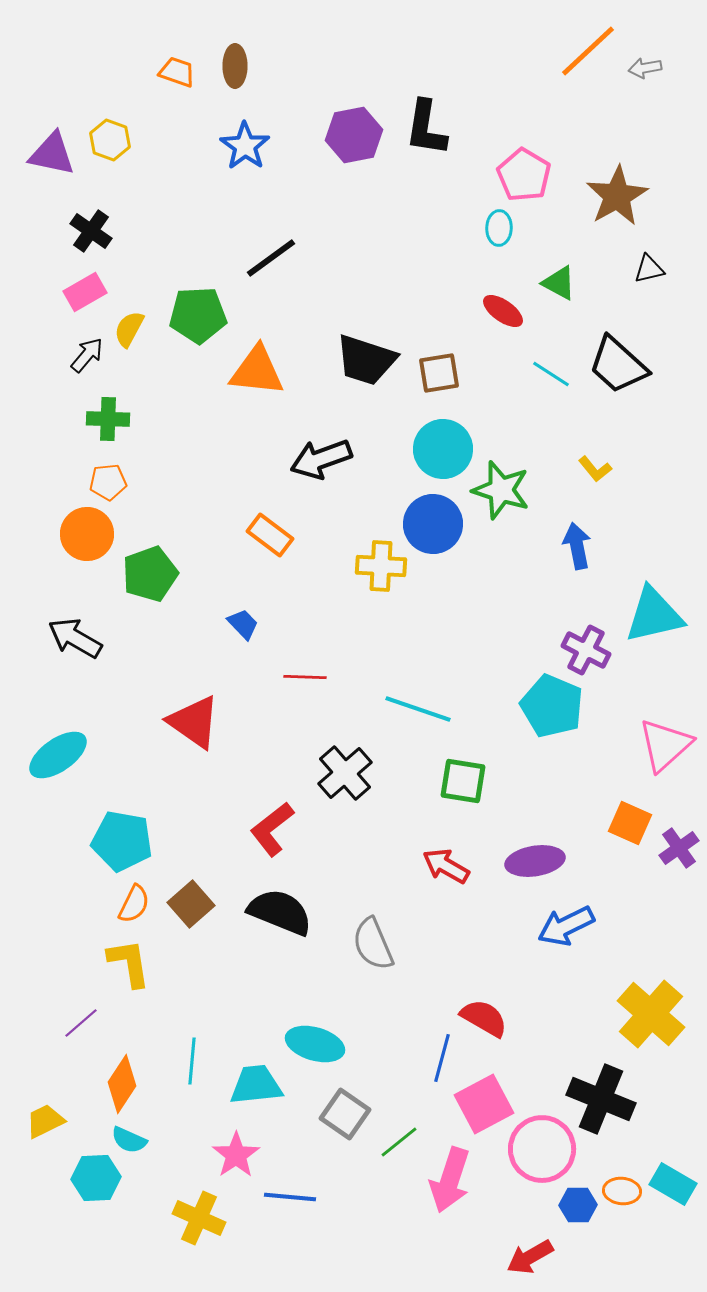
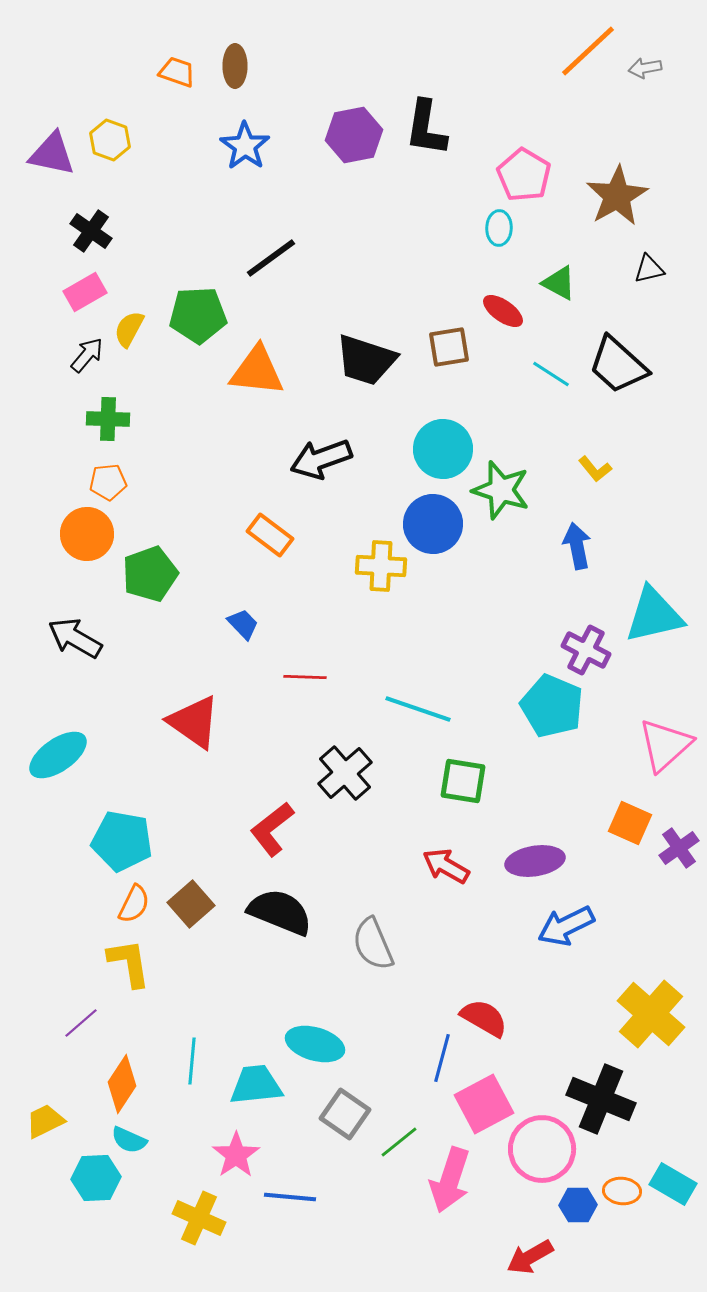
brown square at (439, 373): moved 10 px right, 26 px up
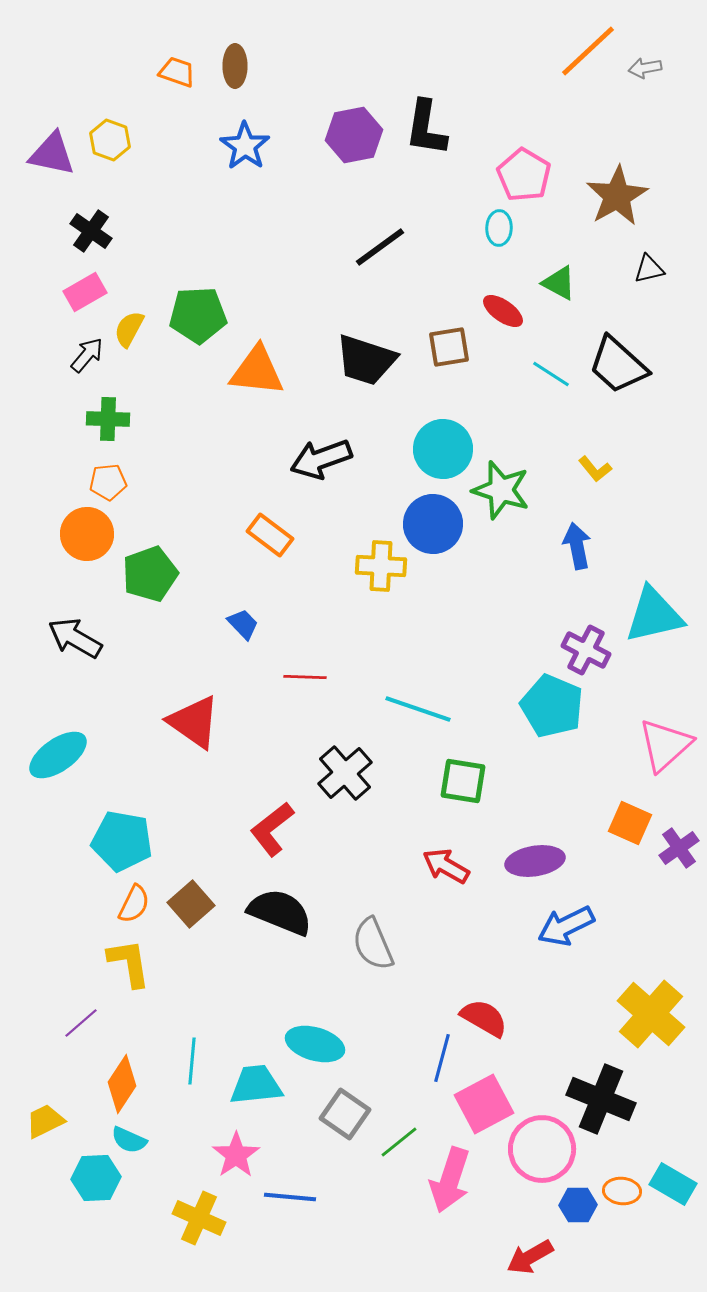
black line at (271, 258): moved 109 px right, 11 px up
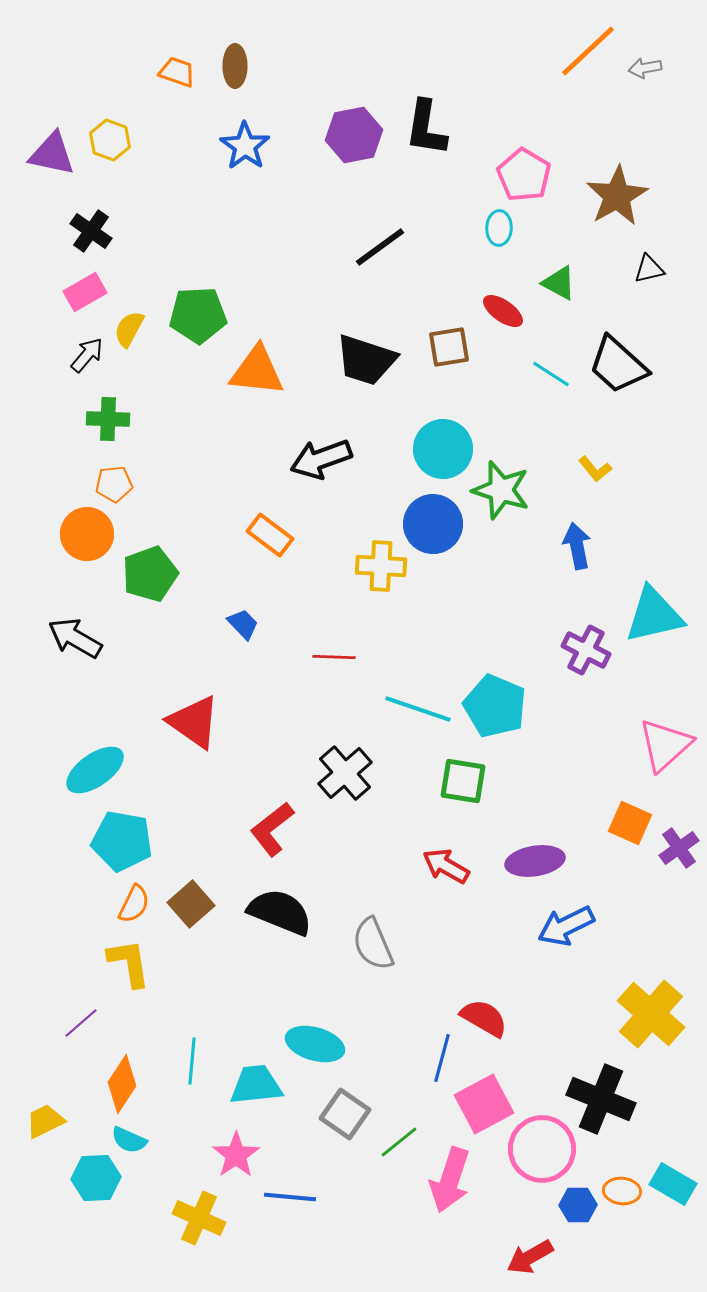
orange pentagon at (108, 482): moved 6 px right, 2 px down
red line at (305, 677): moved 29 px right, 20 px up
cyan pentagon at (552, 706): moved 57 px left
cyan ellipse at (58, 755): moved 37 px right, 15 px down
